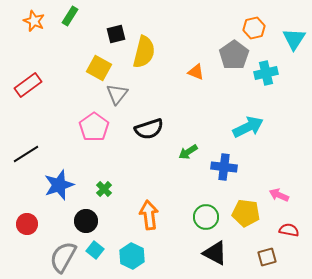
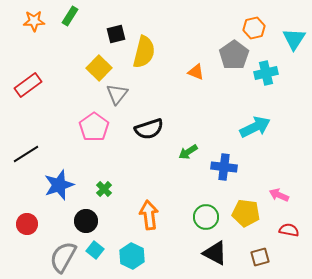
orange star: rotated 25 degrees counterclockwise
yellow square: rotated 15 degrees clockwise
cyan arrow: moved 7 px right
brown square: moved 7 px left
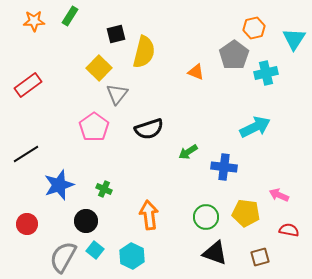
green cross: rotated 21 degrees counterclockwise
black triangle: rotated 8 degrees counterclockwise
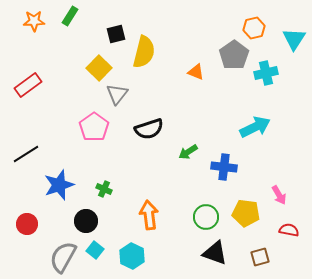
pink arrow: rotated 144 degrees counterclockwise
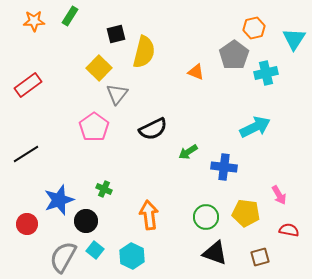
black semicircle: moved 4 px right; rotated 8 degrees counterclockwise
blue star: moved 15 px down
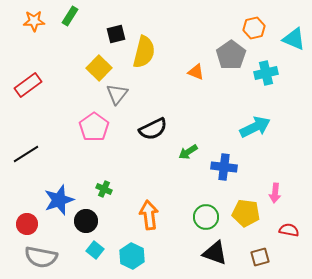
cyan triangle: rotated 40 degrees counterclockwise
gray pentagon: moved 3 px left
pink arrow: moved 4 px left, 2 px up; rotated 36 degrees clockwise
gray semicircle: moved 22 px left; rotated 108 degrees counterclockwise
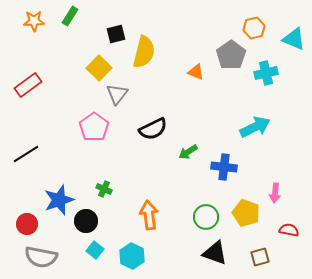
yellow pentagon: rotated 12 degrees clockwise
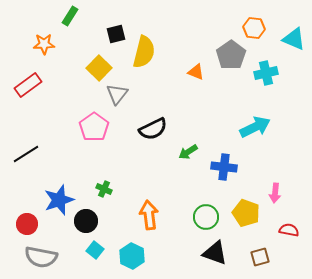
orange star: moved 10 px right, 23 px down
orange hexagon: rotated 20 degrees clockwise
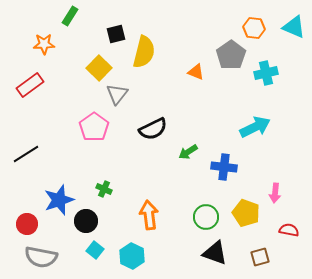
cyan triangle: moved 12 px up
red rectangle: moved 2 px right
